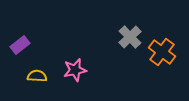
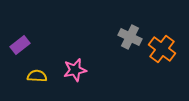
gray cross: rotated 20 degrees counterclockwise
orange cross: moved 3 px up
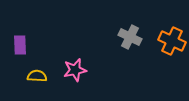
purple rectangle: rotated 54 degrees counterclockwise
orange cross: moved 10 px right, 8 px up; rotated 12 degrees counterclockwise
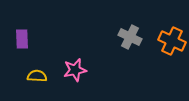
purple rectangle: moved 2 px right, 6 px up
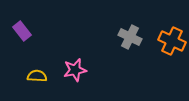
purple rectangle: moved 8 px up; rotated 36 degrees counterclockwise
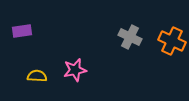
purple rectangle: rotated 60 degrees counterclockwise
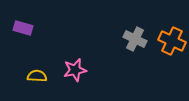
purple rectangle: moved 1 px right, 3 px up; rotated 24 degrees clockwise
gray cross: moved 5 px right, 2 px down
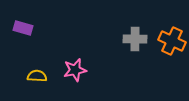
gray cross: rotated 25 degrees counterclockwise
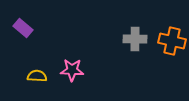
purple rectangle: rotated 24 degrees clockwise
orange cross: rotated 12 degrees counterclockwise
pink star: moved 3 px left; rotated 15 degrees clockwise
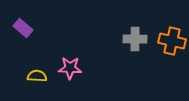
pink star: moved 2 px left, 2 px up
